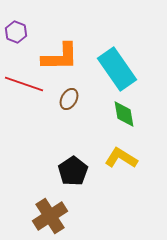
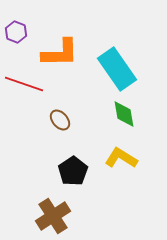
orange L-shape: moved 4 px up
brown ellipse: moved 9 px left, 21 px down; rotated 70 degrees counterclockwise
brown cross: moved 3 px right
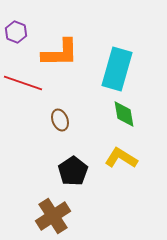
cyan rectangle: rotated 51 degrees clockwise
red line: moved 1 px left, 1 px up
brown ellipse: rotated 20 degrees clockwise
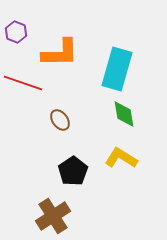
brown ellipse: rotated 15 degrees counterclockwise
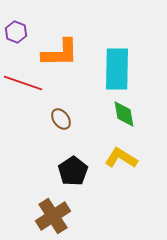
cyan rectangle: rotated 15 degrees counterclockwise
brown ellipse: moved 1 px right, 1 px up
